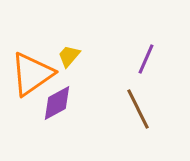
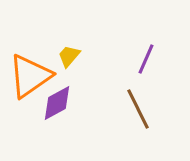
orange triangle: moved 2 px left, 2 px down
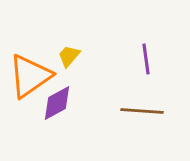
purple line: rotated 32 degrees counterclockwise
brown line: moved 4 px right, 2 px down; rotated 60 degrees counterclockwise
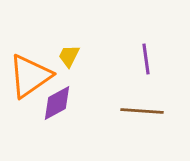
yellow trapezoid: rotated 15 degrees counterclockwise
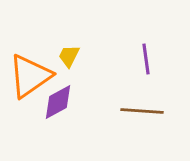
purple diamond: moved 1 px right, 1 px up
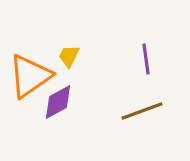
brown line: rotated 24 degrees counterclockwise
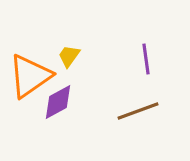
yellow trapezoid: rotated 10 degrees clockwise
brown line: moved 4 px left
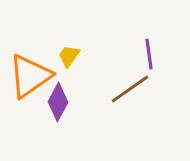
purple line: moved 3 px right, 5 px up
purple diamond: rotated 33 degrees counterclockwise
brown line: moved 8 px left, 22 px up; rotated 15 degrees counterclockwise
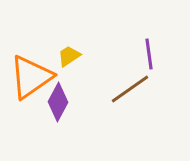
yellow trapezoid: rotated 20 degrees clockwise
orange triangle: moved 1 px right, 1 px down
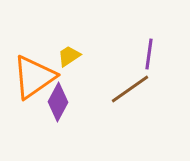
purple line: rotated 16 degrees clockwise
orange triangle: moved 3 px right
